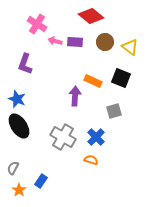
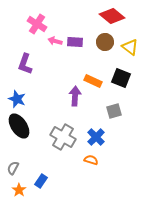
red diamond: moved 21 px right
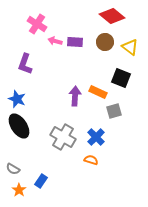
orange rectangle: moved 5 px right, 11 px down
gray semicircle: moved 1 px down; rotated 88 degrees counterclockwise
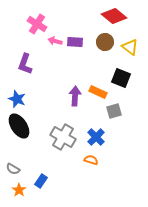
red diamond: moved 2 px right
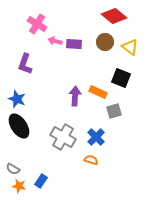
purple rectangle: moved 1 px left, 2 px down
orange star: moved 4 px up; rotated 24 degrees counterclockwise
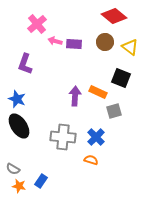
pink cross: rotated 18 degrees clockwise
gray cross: rotated 25 degrees counterclockwise
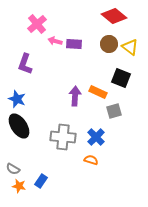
brown circle: moved 4 px right, 2 px down
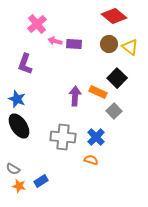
black square: moved 4 px left; rotated 24 degrees clockwise
gray square: rotated 28 degrees counterclockwise
blue rectangle: rotated 24 degrees clockwise
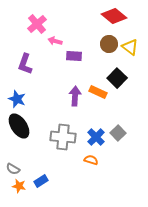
purple rectangle: moved 12 px down
gray square: moved 4 px right, 22 px down
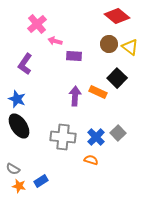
red diamond: moved 3 px right
purple L-shape: rotated 15 degrees clockwise
